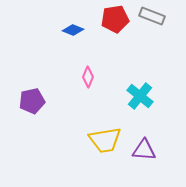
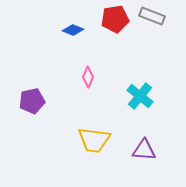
yellow trapezoid: moved 11 px left; rotated 16 degrees clockwise
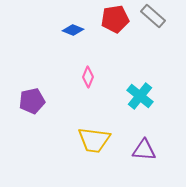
gray rectangle: moved 1 px right; rotated 20 degrees clockwise
